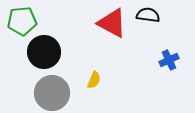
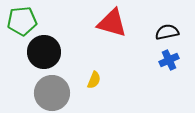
black semicircle: moved 19 px right, 17 px down; rotated 20 degrees counterclockwise
red triangle: rotated 12 degrees counterclockwise
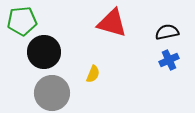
yellow semicircle: moved 1 px left, 6 px up
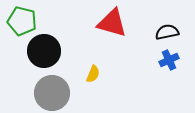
green pentagon: rotated 20 degrees clockwise
black circle: moved 1 px up
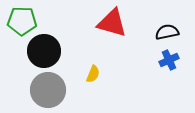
green pentagon: rotated 12 degrees counterclockwise
gray circle: moved 4 px left, 3 px up
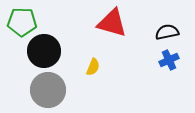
green pentagon: moved 1 px down
yellow semicircle: moved 7 px up
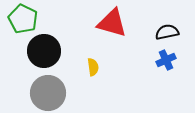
green pentagon: moved 1 px right, 3 px up; rotated 24 degrees clockwise
blue cross: moved 3 px left
yellow semicircle: rotated 30 degrees counterclockwise
gray circle: moved 3 px down
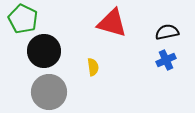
gray circle: moved 1 px right, 1 px up
